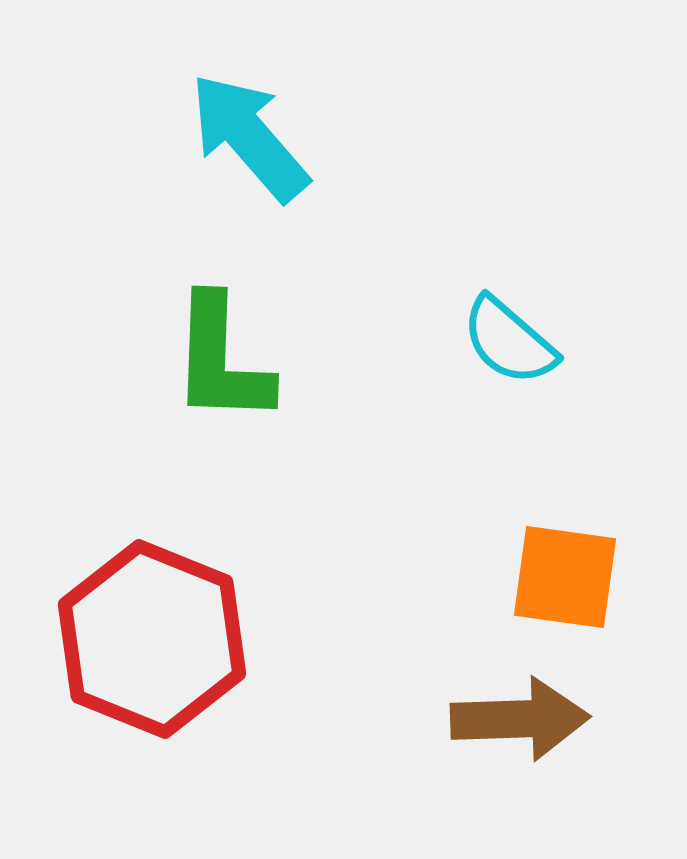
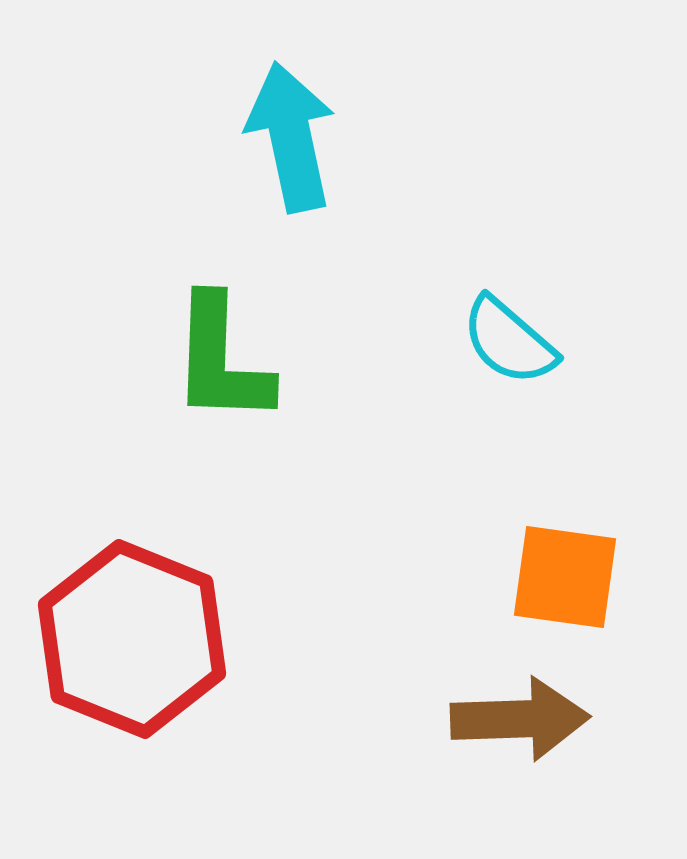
cyan arrow: moved 42 px right; rotated 29 degrees clockwise
red hexagon: moved 20 px left
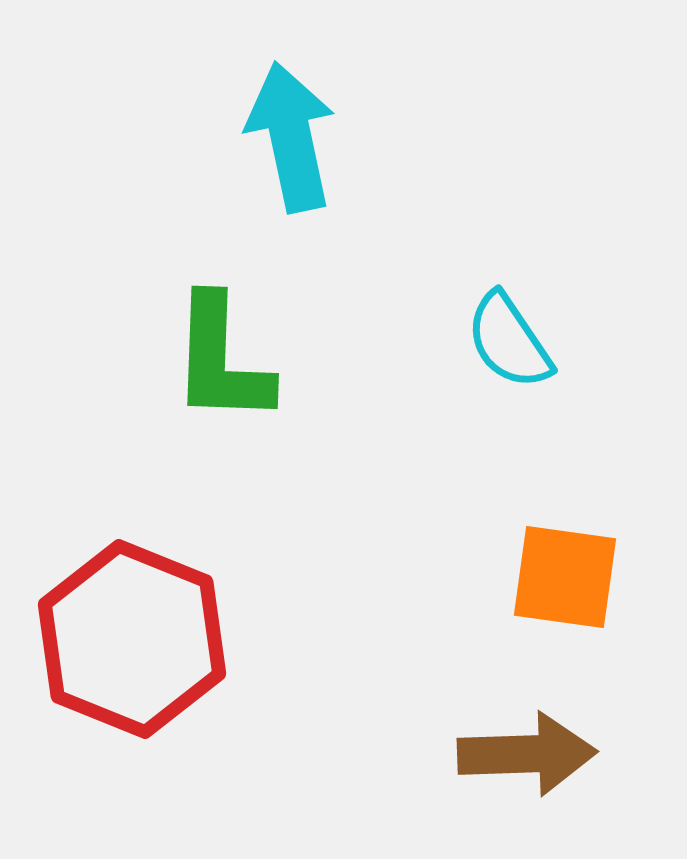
cyan semicircle: rotated 15 degrees clockwise
brown arrow: moved 7 px right, 35 px down
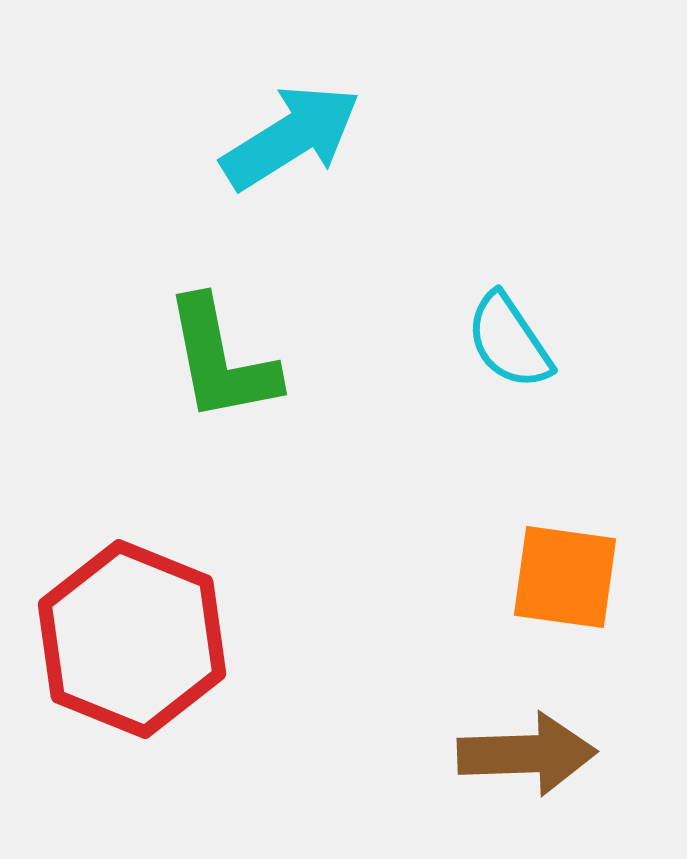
cyan arrow: rotated 70 degrees clockwise
green L-shape: rotated 13 degrees counterclockwise
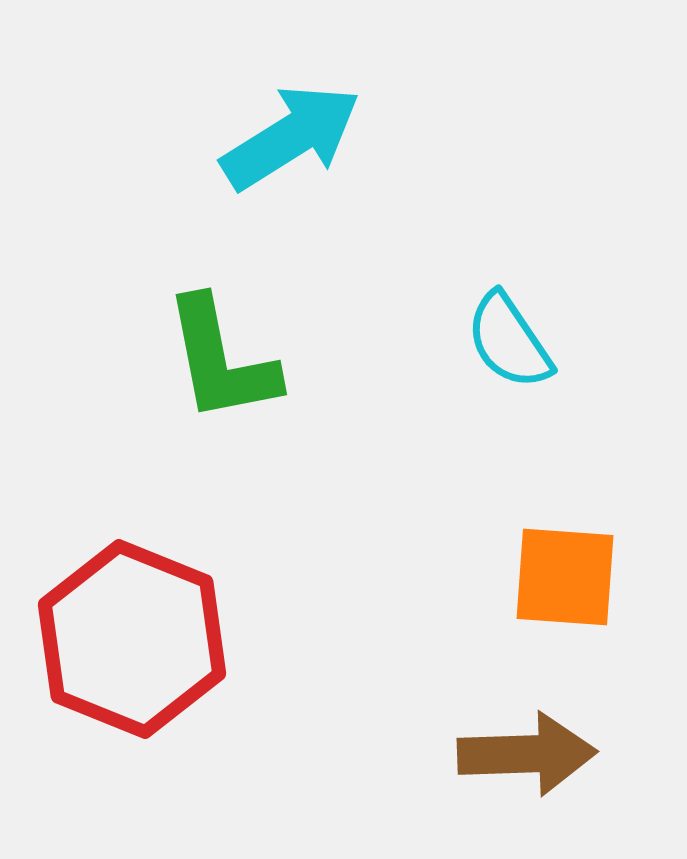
orange square: rotated 4 degrees counterclockwise
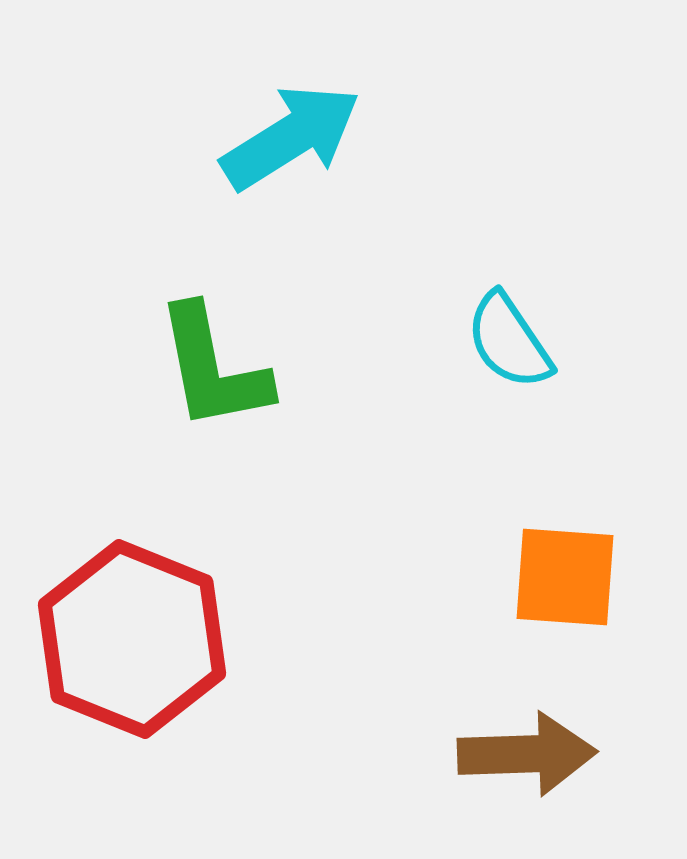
green L-shape: moved 8 px left, 8 px down
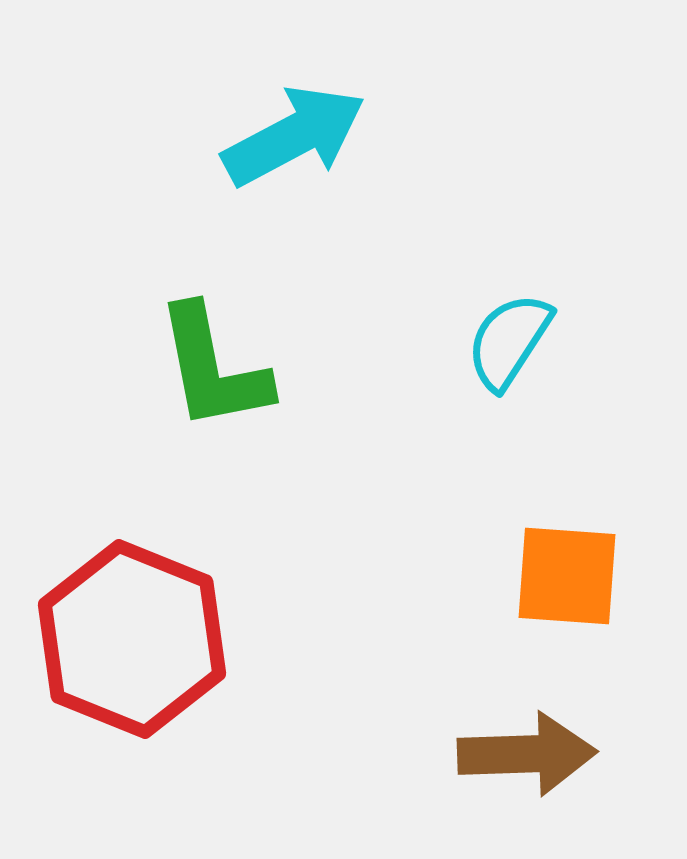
cyan arrow: moved 3 px right, 1 px up; rotated 4 degrees clockwise
cyan semicircle: rotated 67 degrees clockwise
orange square: moved 2 px right, 1 px up
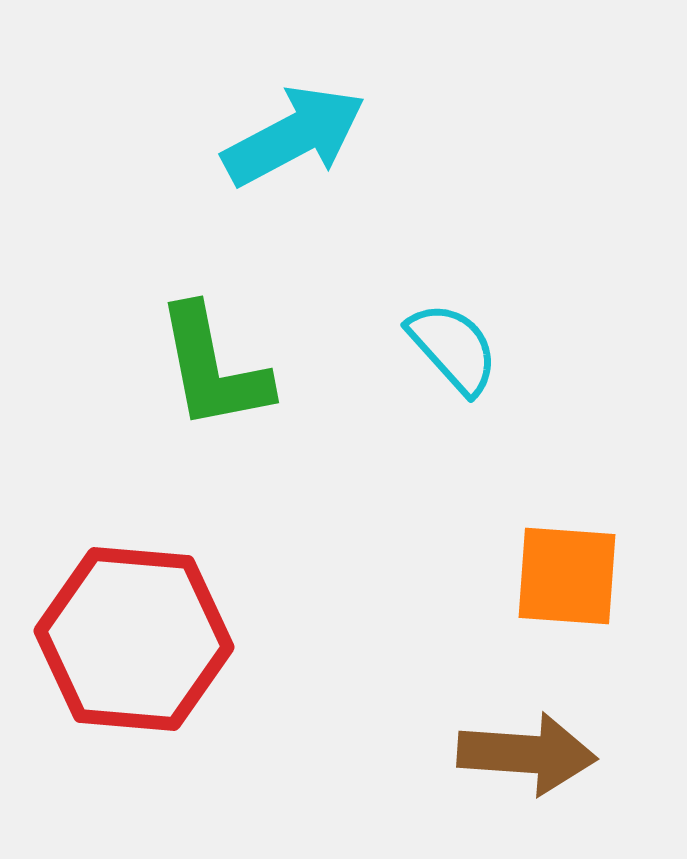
cyan semicircle: moved 56 px left, 7 px down; rotated 105 degrees clockwise
red hexagon: moved 2 px right; rotated 17 degrees counterclockwise
brown arrow: rotated 6 degrees clockwise
